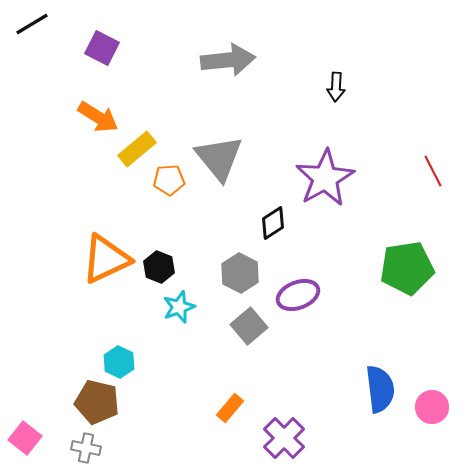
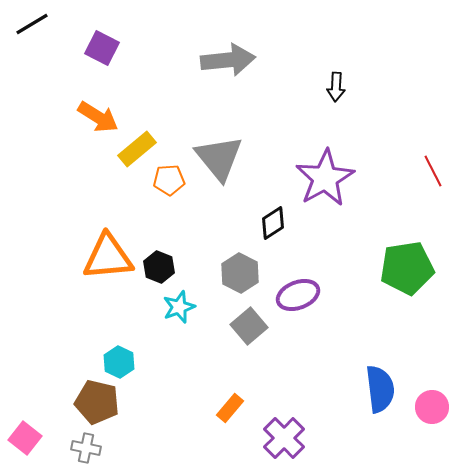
orange triangle: moved 2 px right, 2 px up; rotated 20 degrees clockwise
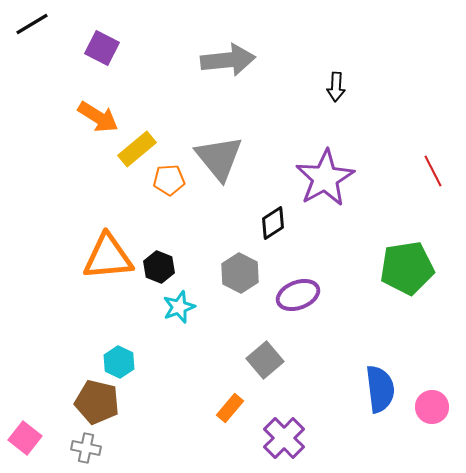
gray square: moved 16 px right, 34 px down
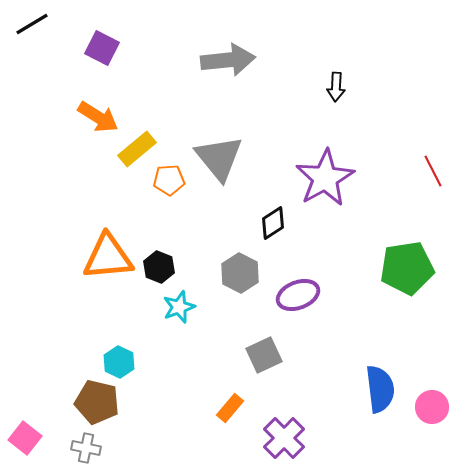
gray square: moved 1 px left, 5 px up; rotated 15 degrees clockwise
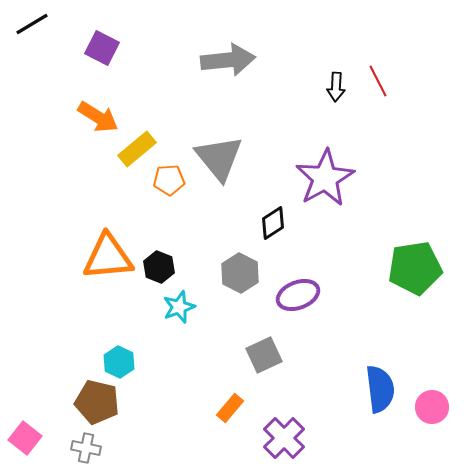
red line: moved 55 px left, 90 px up
green pentagon: moved 8 px right
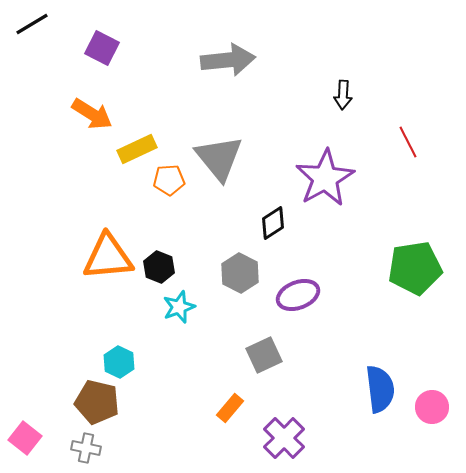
red line: moved 30 px right, 61 px down
black arrow: moved 7 px right, 8 px down
orange arrow: moved 6 px left, 3 px up
yellow rectangle: rotated 15 degrees clockwise
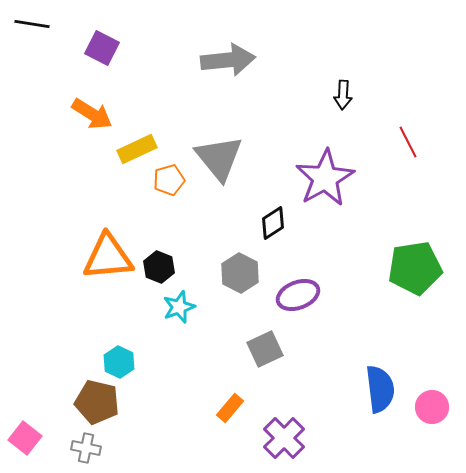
black line: rotated 40 degrees clockwise
orange pentagon: rotated 12 degrees counterclockwise
gray square: moved 1 px right, 6 px up
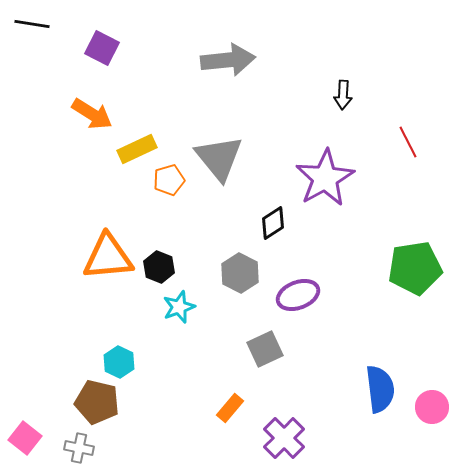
gray cross: moved 7 px left
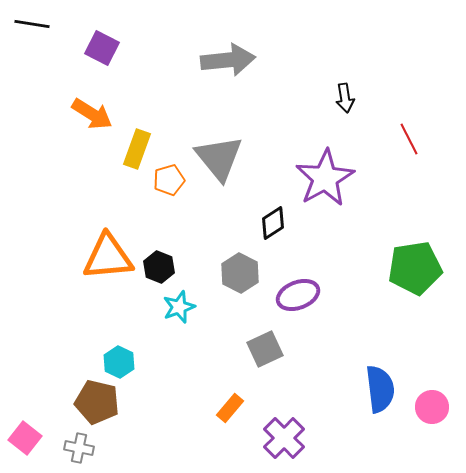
black arrow: moved 2 px right, 3 px down; rotated 12 degrees counterclockwise
red line: moved 1 px right, 3 px up
yellow rectangle: rotated 45 degrees counterclockwise
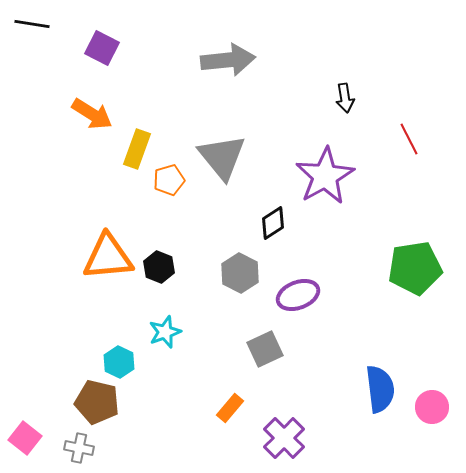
gray triangle: moved 3 px right, 1 px up
purple star: moved 2 px up
cyan star: moved 14 px left, 25 px down
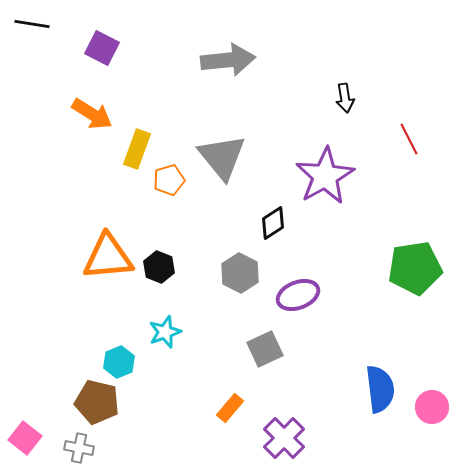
cyan hexagon: rotated 12 degrees clockwise
